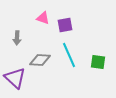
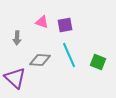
pink triangle: moved 1 px left, 4 px down
green square: rotated 14 degrees clockwise
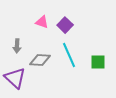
purple square: rotated 35 degrees counterclockwise
gray arrow: moved 8 px down
green square: rotated 21 degrees counterclockwise
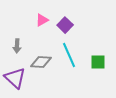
pink triangle: moved 2 px up; rotated 48 degrees counterclockwise
gray diamond: moved 1 px right, 2 px down
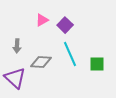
cyan line: moved 1 px right, 1 px up
green square: moved 1 px left, 2 px down
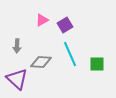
purple square: rotated 14 degrees clockwise
purple triangle: moved 2 px right, 1 px down
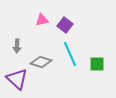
pink triangle: rotated 16 degrees clockwise
purple square: rotated 21 degrees counterclockwise
gray diamond: rotated 15 degrees clockwise
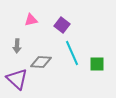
pink triangle: moved 11 px left
purple square: moved 3 px left
cyan line: moved 2 px right, 1 px up
gray diamond: rotated 15 degrees counterclockwise
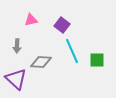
cyan line: moved 2 px up
green square: moved 4 px up
purple triangle: moved 1 px left
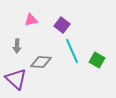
green square: rotated 28 degrees clockwise
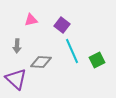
green square: rotated 35 degrees clockwise
